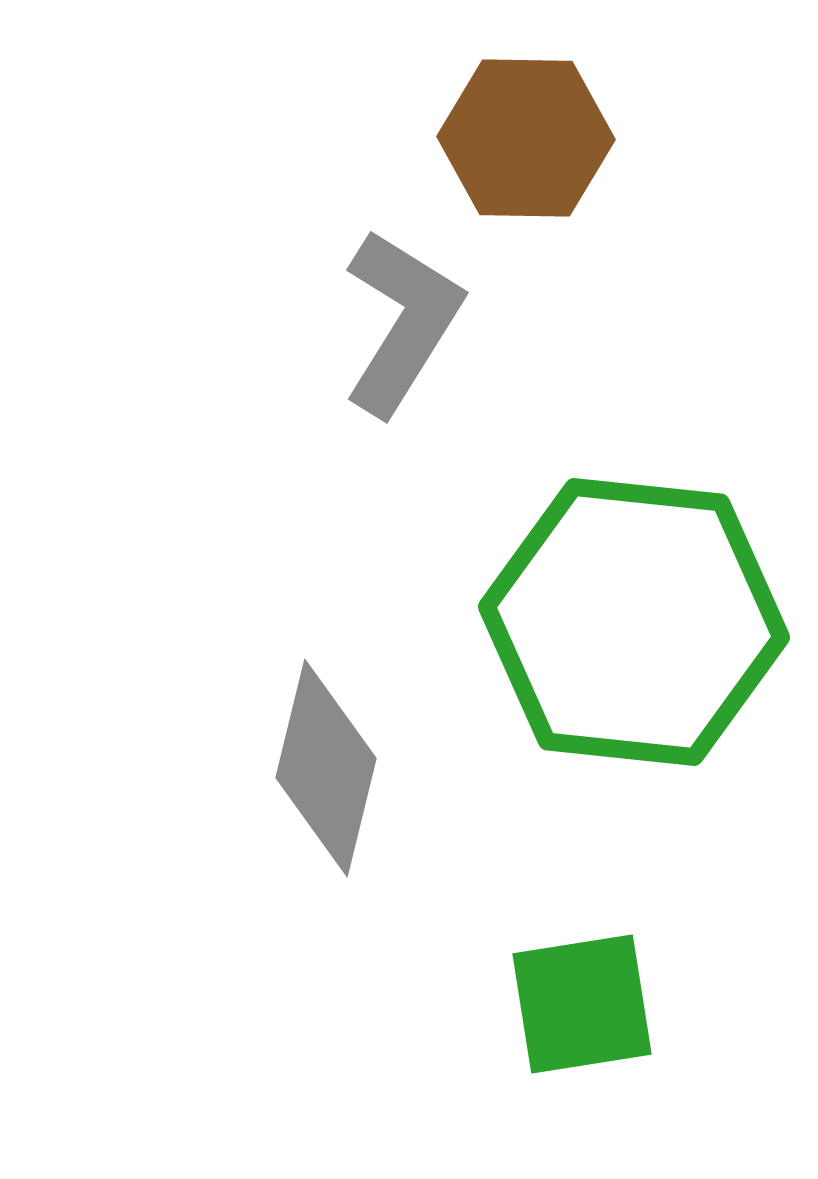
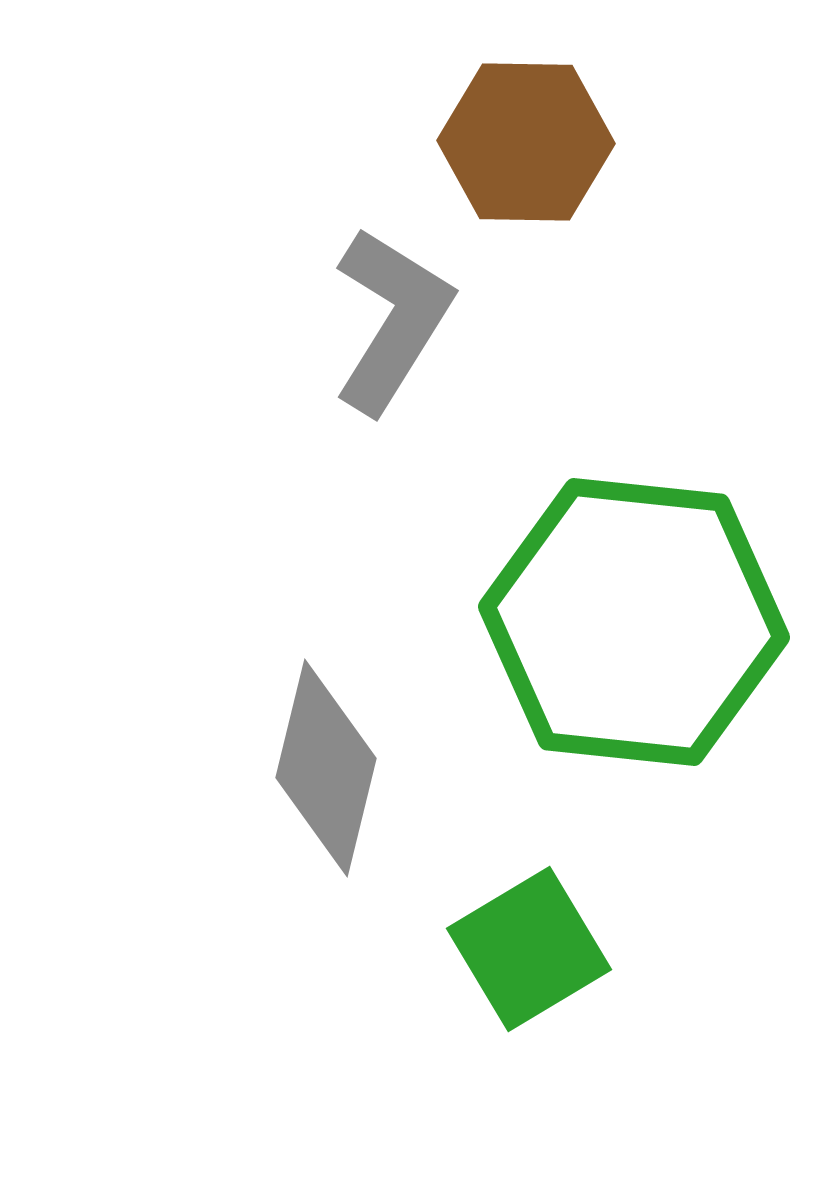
brown hexagon: moved 4 px down
gray L-shape: moved 10 px left, 2 px up
green square: moved 53 px left, 55 px up; rotated 22 degrees counterclockwise
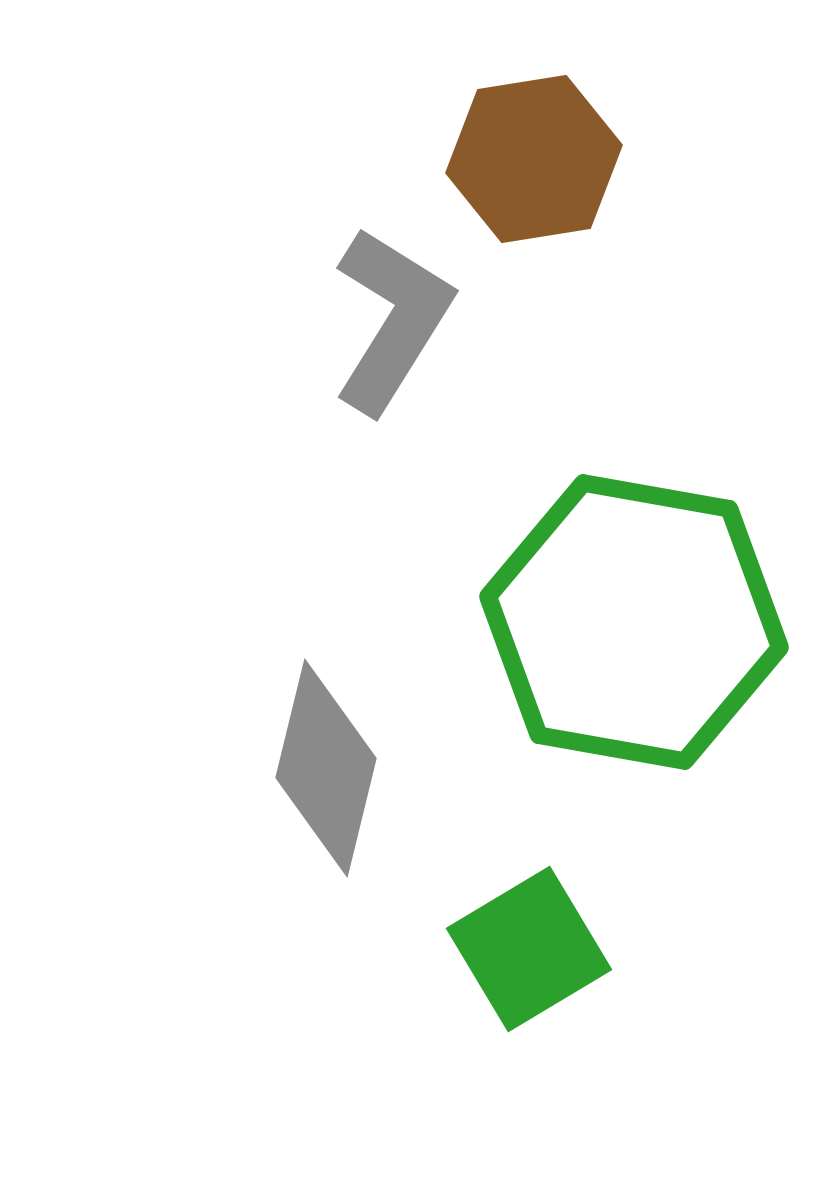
brown hexagon: moved 8 px right, 17 px down; rotated 10 degrees counterclockwise
green hexagon: rotated 4 degrees clockwise
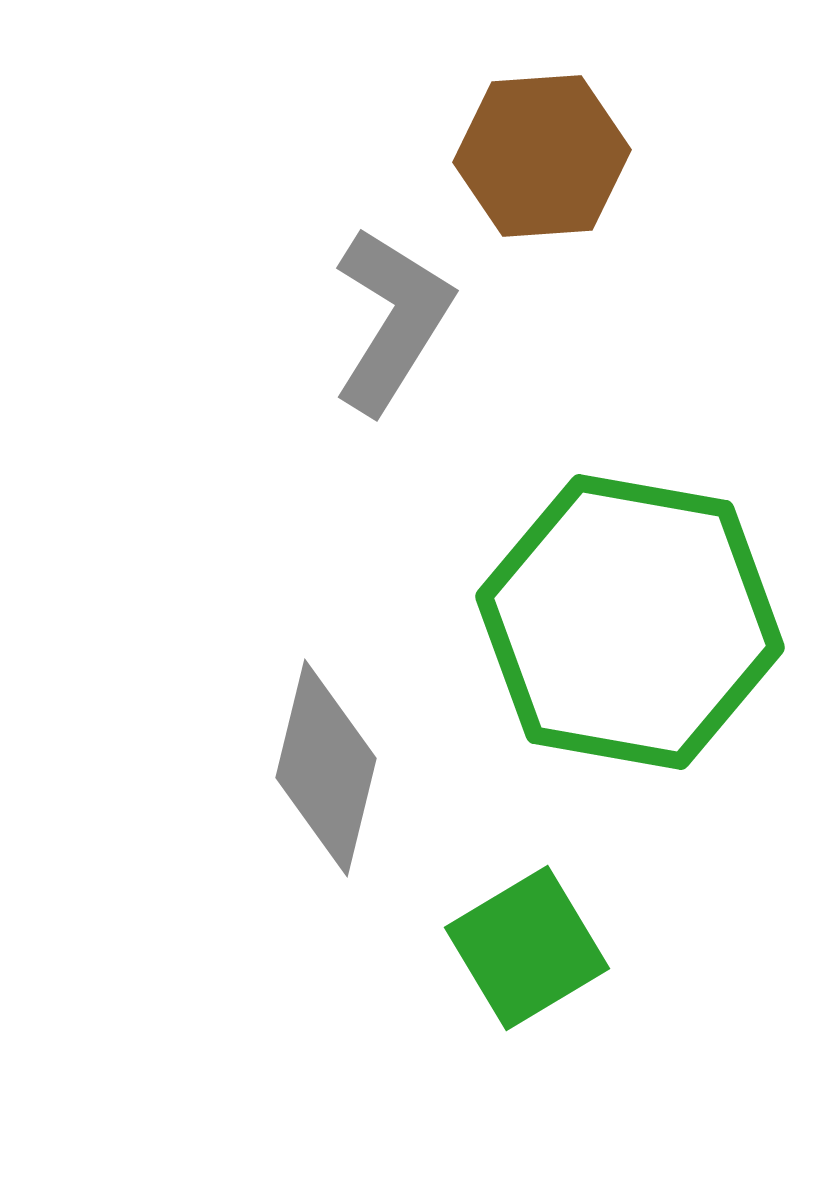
brown hexagon: moved 8 px right, 3 px up; rotated 5 degrees clockwise
green hexagon: moved 4 px left
green square: moved 2 px left, 1 px up
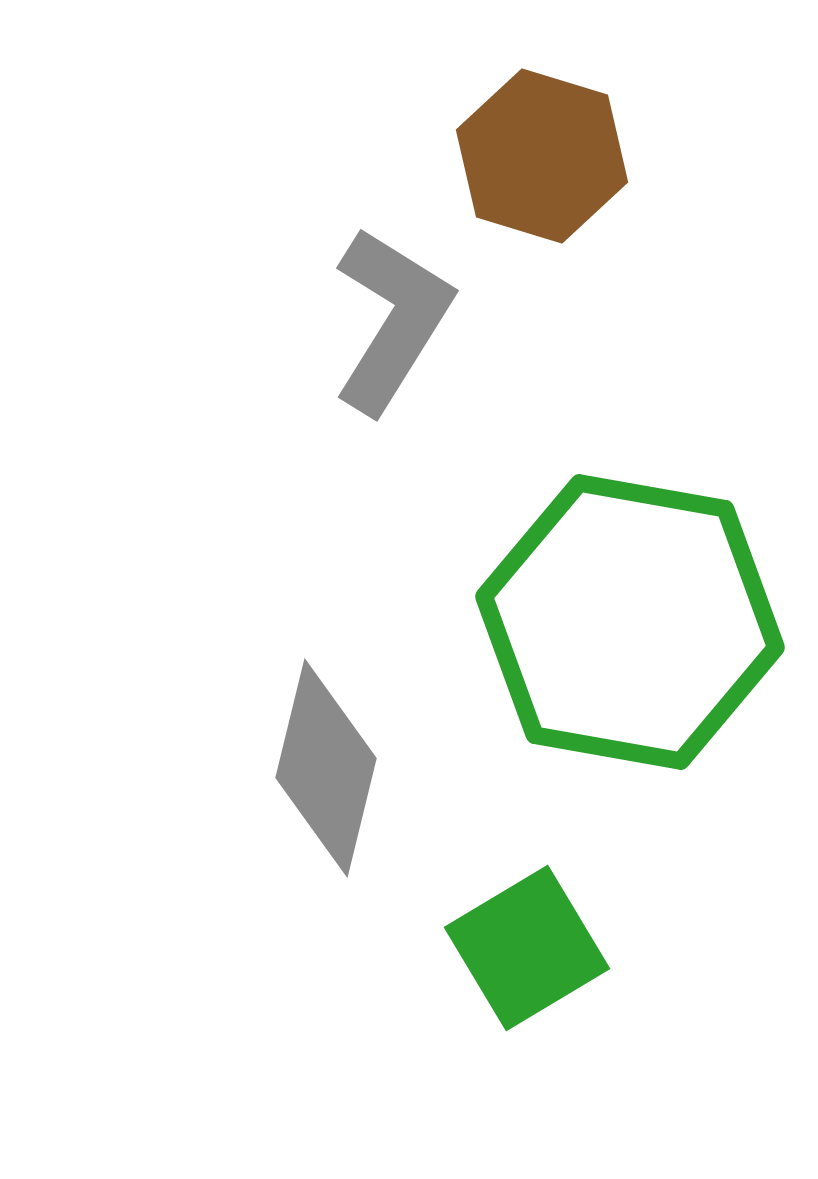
brown hexagon: rotated 21 degrees clockwise
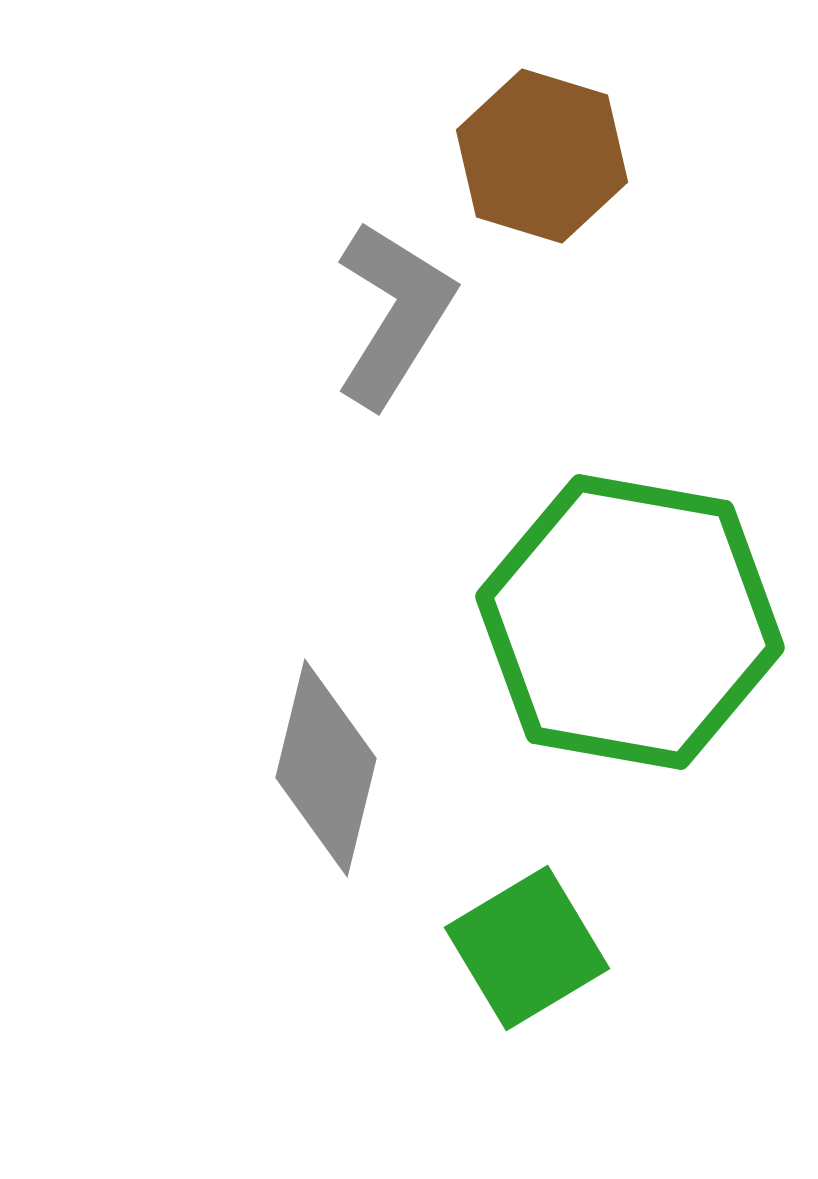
gray L-shape: moved 2 px right, 6 px up
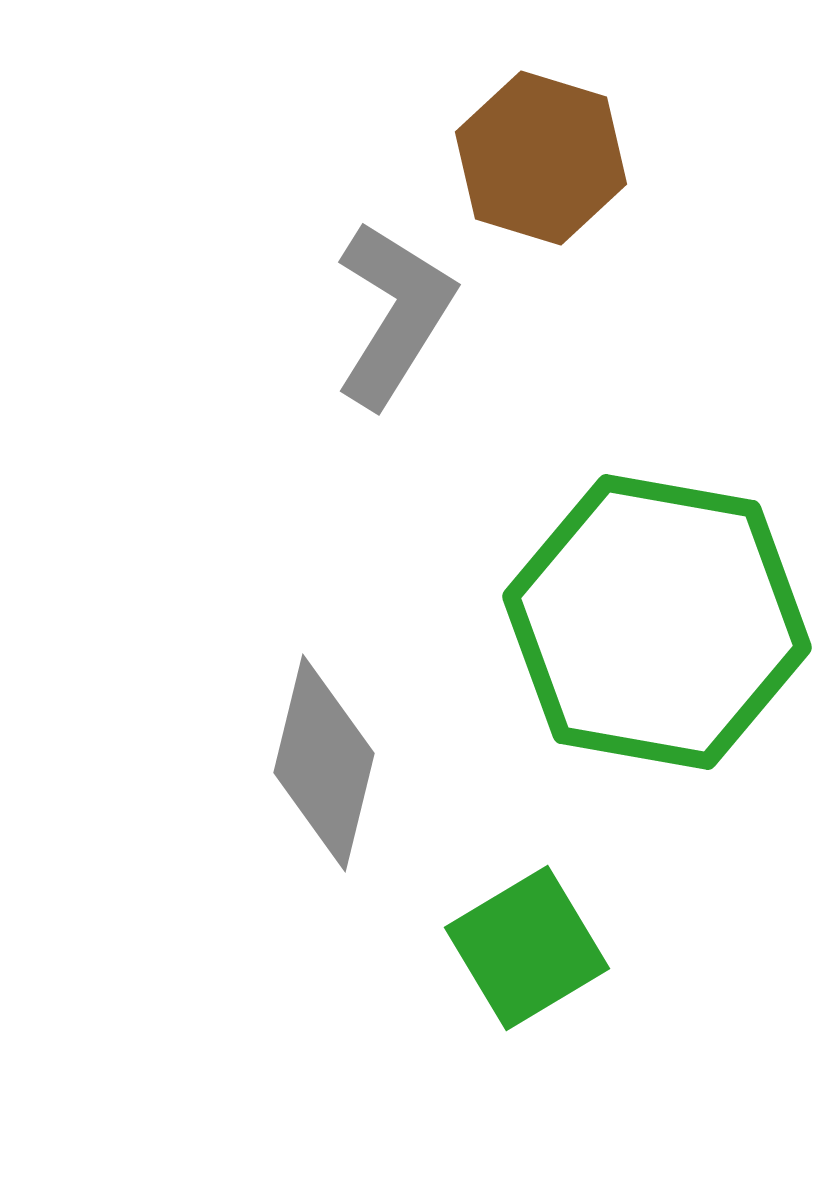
brown hexagon: moved 1 px left, 2 px down
green hexagon: moved 27 px right
gray diamond: moved 2 px left, 5 px up
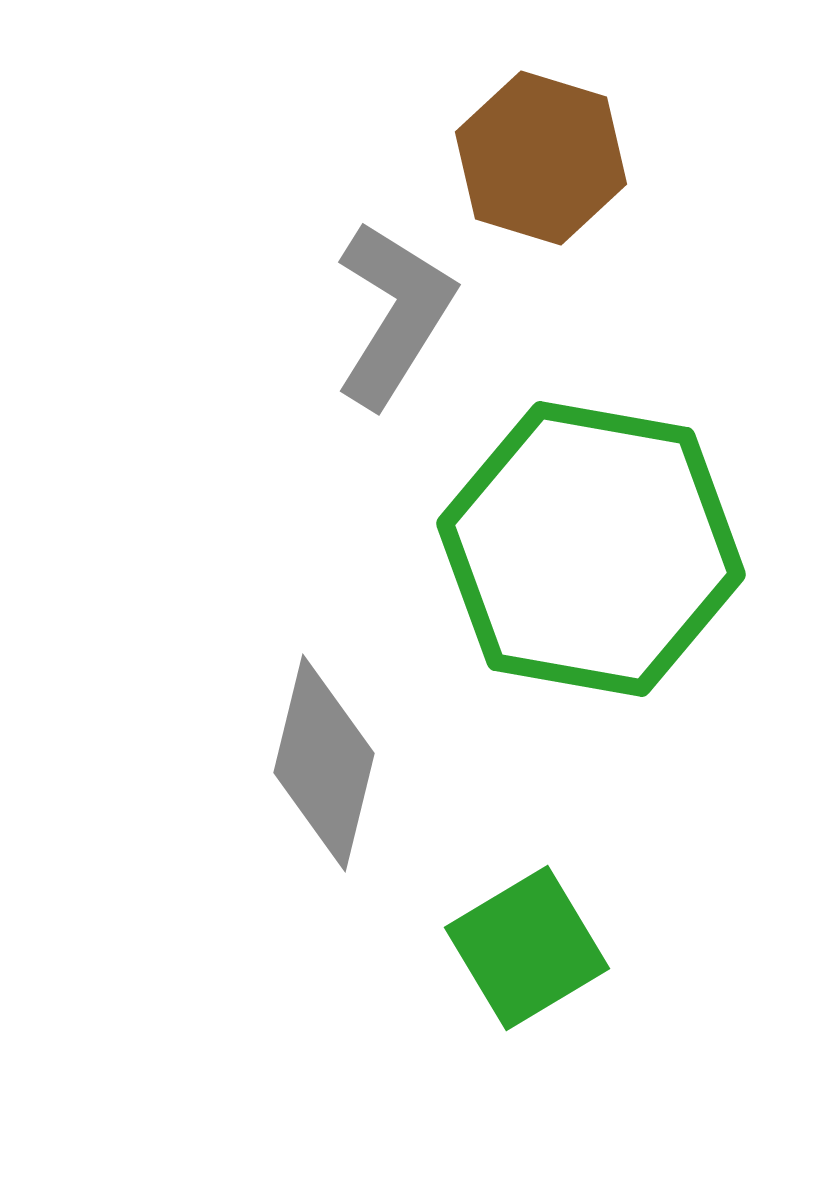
green hexagon: moved 66 px left, 73 px up
